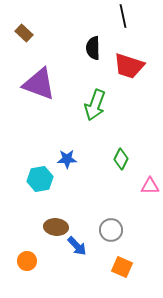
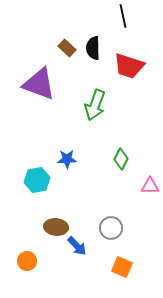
brown rectangle: moved 43 px right, 15 px down
cyan hexagon: moved 3 px left, 1 px down
gray circle: moved 2 px up
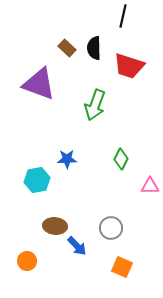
black line: rotated 25 degrees clockwise
black semicircle: moved 1 px right
brown ellipse: moved 1 px left, 1 px up
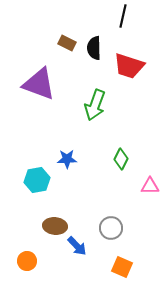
brown rectangle: moved 5 px up; rotated 18 degrees counterclockwise
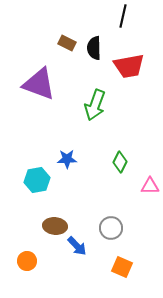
red trapezoid: rotated 28 degrees counterclockwise
green diamond: moved 1 px left, 3 px down
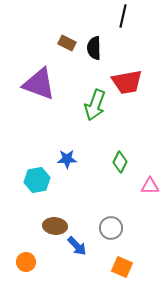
red trapezoid: moved 2 px left, 16 px down
orange circle: moved 1 px left, 1 px down
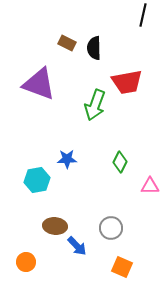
black line: moved 20 px right, 1 px up
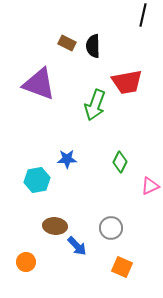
black semicircle: moved 1 px left, 2 px up
pink triangle: rotated 24 degrees counterclockwise
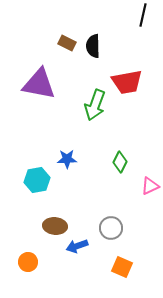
purple triangle: rotated 9 degrees counterclockwise
blue arrow: rotated 115 degrees clockwise
orange circle: moved 2 px right
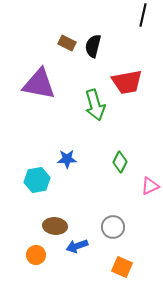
black semicircle: rotated 15 degrees clockwise
green arrow: rotated 36 degrees counterclockwise
gray circle: moved 2 px right, 1 px up
orange circle: moved 8 px right, 7 px up
